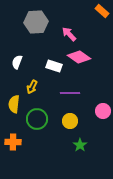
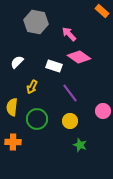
gray hexagon: rotated 15 degrees clockwise
white semicircle: rotated 24 degrees clockwise
purple line: rotated 54 degrees clockwise
yellow semicircle: moved 2 px left, 3 px down
green star: rotated 16 degrees counterclockwise
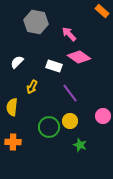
pink circle: moved 5 px down
green circle: moved 12 px right, 8 px down
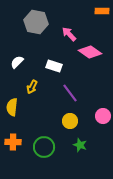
orange rectangle: rotated 40 degrees counterclockwise
pink diamond: moved 11 px right, 5 px up
green circle: moved 5 px left, 20 px down
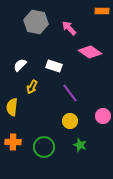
pink arrow: moved 6 px up
white semicircle: moved 3 px right, 3 px down
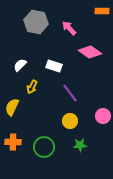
yellow semicircle: rotated 18 degrees clockwise
green star: rotated 24 degrees counterclockwise
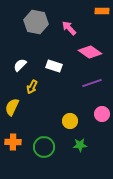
purple line: moved 22 px right, 10 px up; rotated 72 degrees counterclockwise
pink circle: moved 1 px left, 2 px up
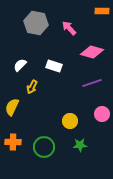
gray hexagon: moved 1 px down
pink diamond: moved 2 px right; rotated 20 degrees counterclockwise
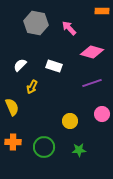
yellow semicircle: rotated 132 degrees clockwise
green star: moved 1 px left, 5 px down
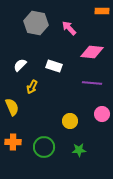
pink diamond: rotated 10 degrees counterclockwise
purple line: rotated 24 degrees clockwise
